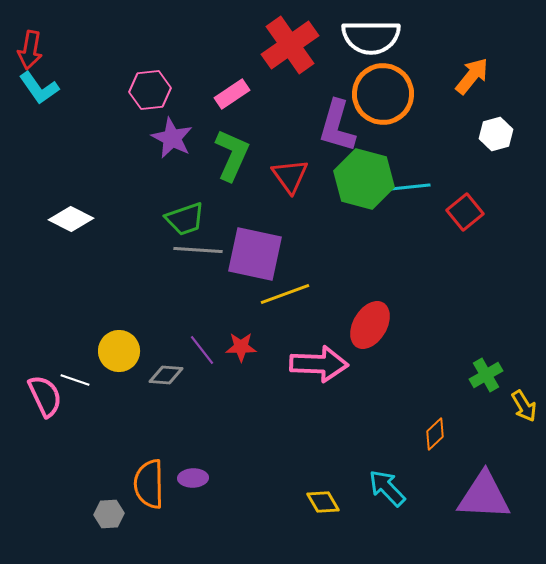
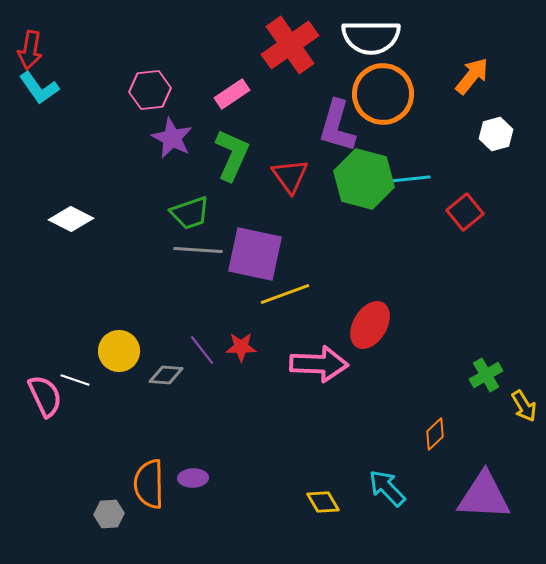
cyan line: moved 8 px up
green trapezoid: moved 5 px right, 6 px up
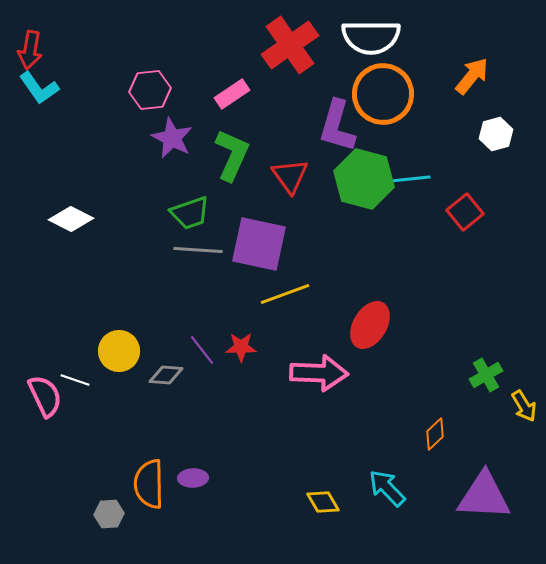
purple square: moved 4 px right, 10 px up
pink arrow: moved 9 px down
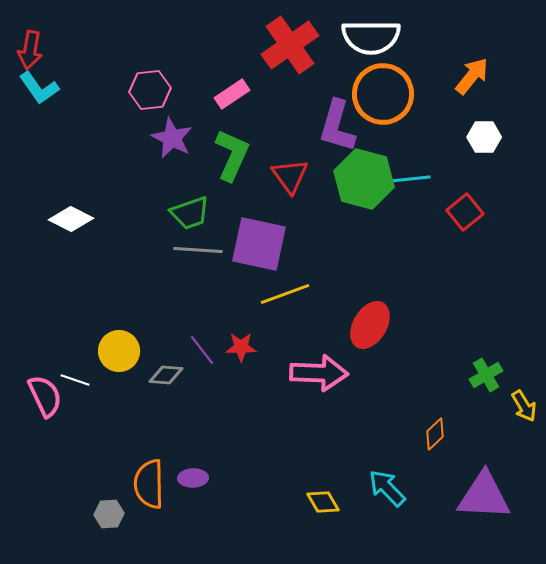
white hexagon: moved 12 px left, 3 px down; rotated 16 degrees clockwise
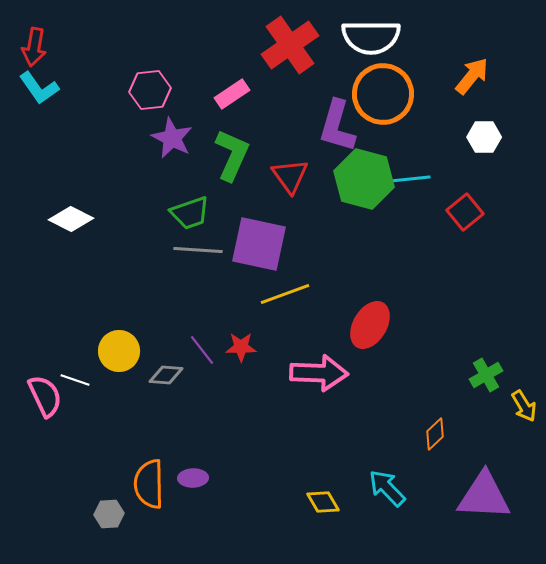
red arrow: moved 4 px right, 3 px up
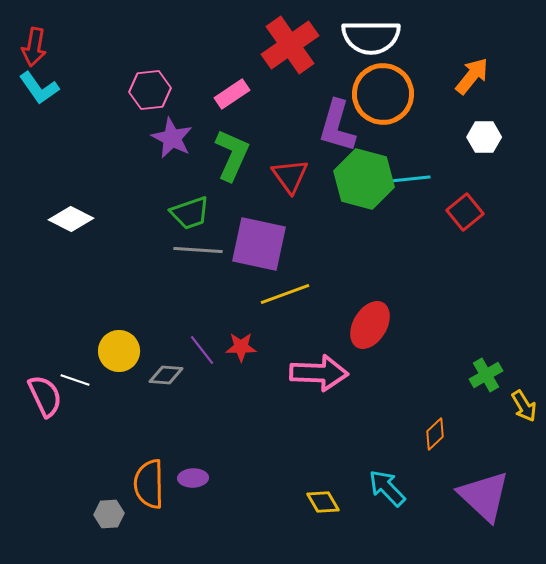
purple triangle: rotated 40 degrees clockwise
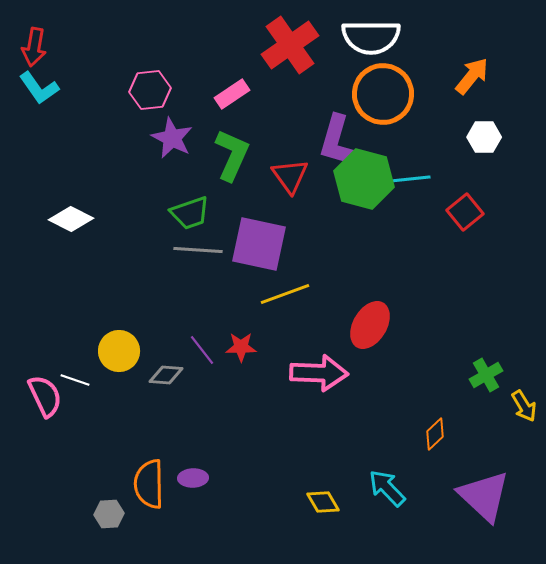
purple L-shape: moved 15 px down
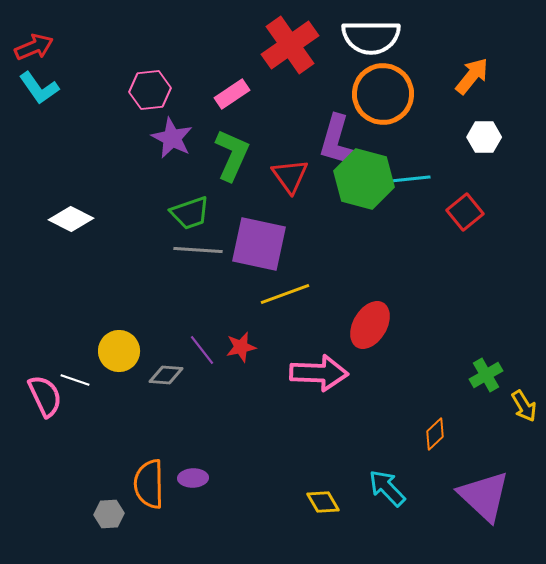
red arrow: rotated 123 degrees counterclockwise
red star: rotated 12 degrees counterclockwise
